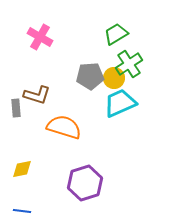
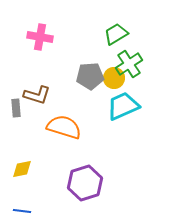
pink cross: rotated 20 degrees counterclockwise
cyan trapezoid: moved 3 px right, 3 px down
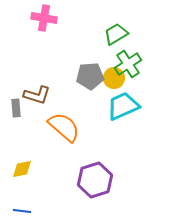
pink cross: moved 4 px right, 19 px up
green cross: moved 1 px left
orange semicircle: rotated 24 degrees clockwise
purple hexagon: moved 10 px right, 3 px up
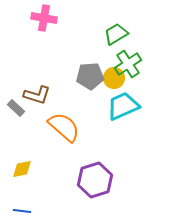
gray rectangle: rotated 42 degrees counterclockwise
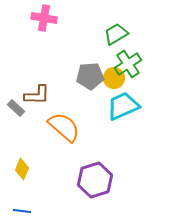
brown L-shape: rotated 16 degrees counterclockwise
yellow diamond: rotated 55 degrees counterclockwise
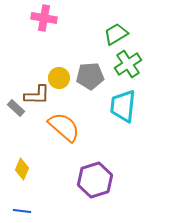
yellow circle: moved 55 px left
cyan trapezoid: rotated 60 degrees counterclockwise
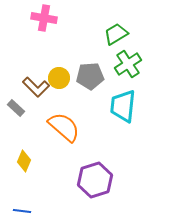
brown L-shape: moved 1 px left, 8 px up; rotated 44 degrees clockwise
yellow diamond: moved 2 px right, 8 px up
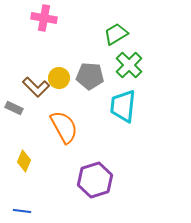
green cross: moved 1 px right, 1 px down; rotated 12 degrees counterclockwise
gray pentagon: rotated 8 degrees clockwise
gray rectangle: moved 2 px left; rotated 18 degrees counterclockwise
orange semicircle: rotated 20 degrees clockwise
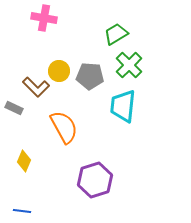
yellow circle: moved 7 px up
